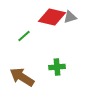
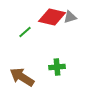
green line: moved 1 px right, 4 px up
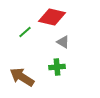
gray triangle: moved 7 px left, 25 px down; rotated 48 degrees clockwise
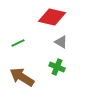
green line: moved 7 px left, 11 px down; rotated 16 degrees clockwise
gray triangle: moved 2 px left
green cross: rotated 28 degrees clockwise
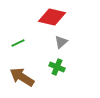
gray triangle: rotated 48 degrees clockwise
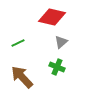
brown arrow: rotated 15 degrees clockwise
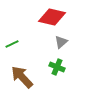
green line: moved 6 px left, 1 px down
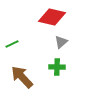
green cross: rotated 21 degrees counterclockwise
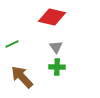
gray triangle: moved 5 px left, 5 px down; rotated 24 degrees counterclockwise
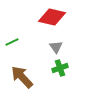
green line: moved 2 px up
green cross: moved 3 px right, 1 px down; rotated 21 degrees counterclockwise
